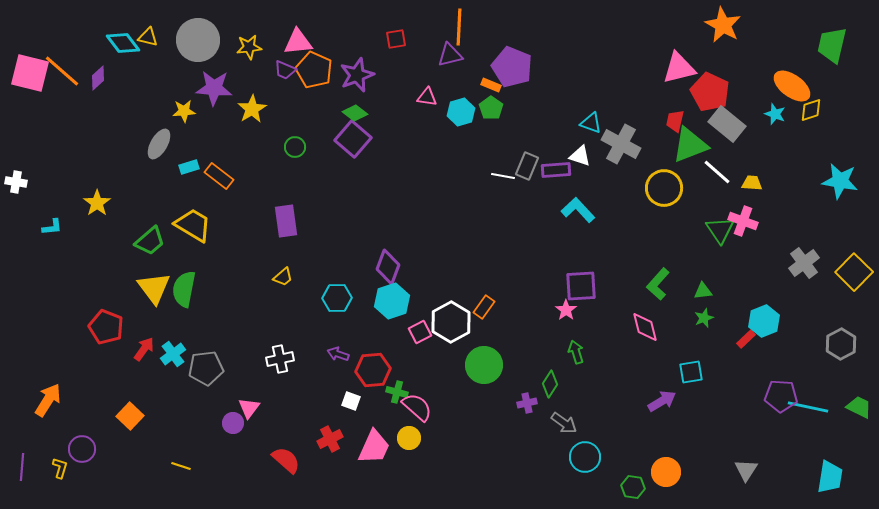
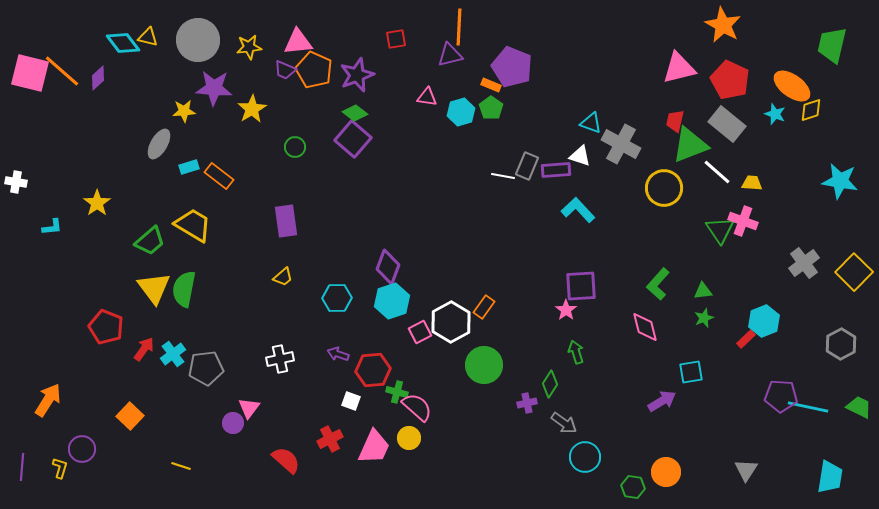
red pentagon at (710, 92): moved 20 px right, 12 px up
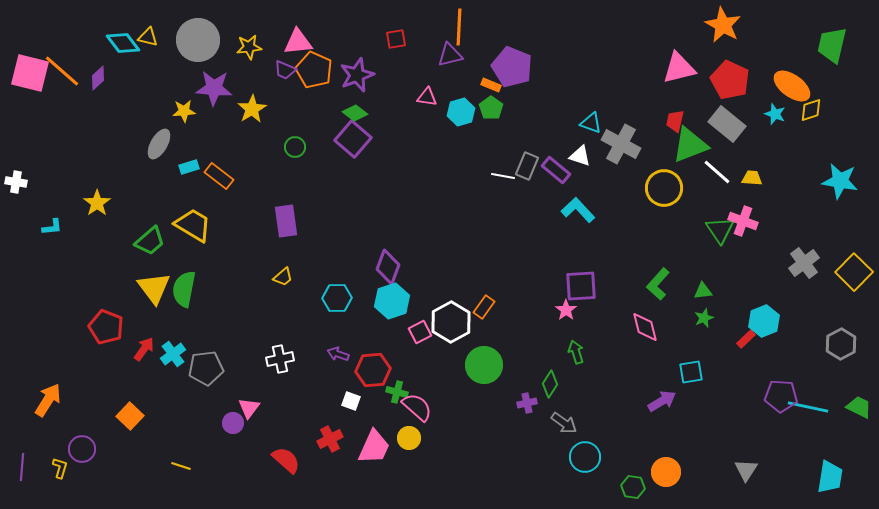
purple rectangle at (556, 170): rotated 44 degrees clockwise
yellow trapezoid at (752, 183): moved 5 px up
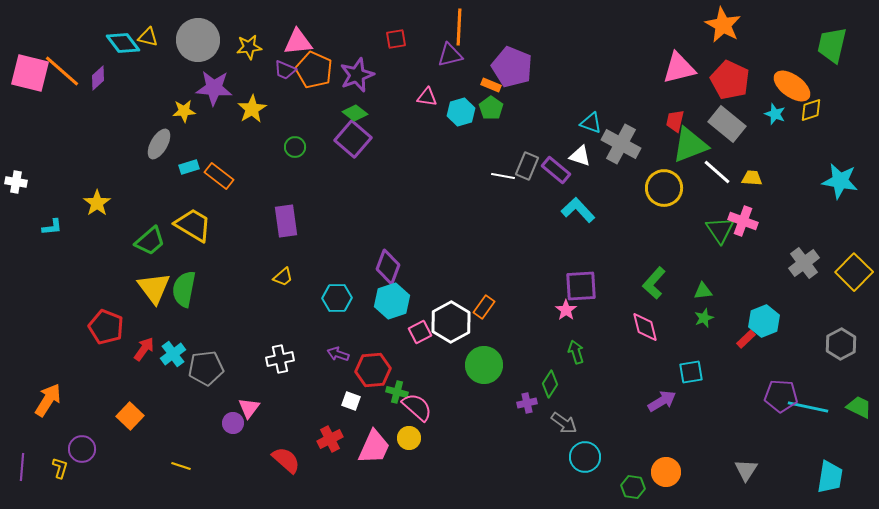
green L-shape at (658, 284): moved 4 px left, 1 px up
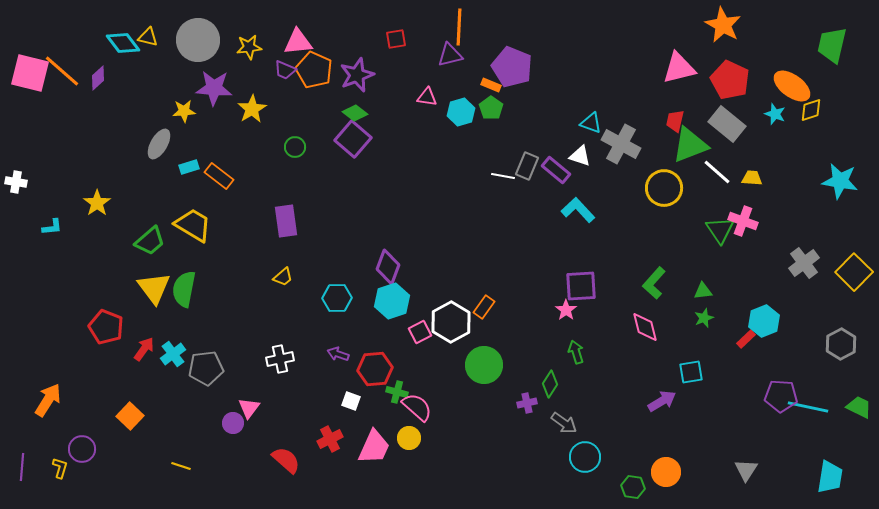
red hexagon at (373, 370): moved 2 px right, 1 px up
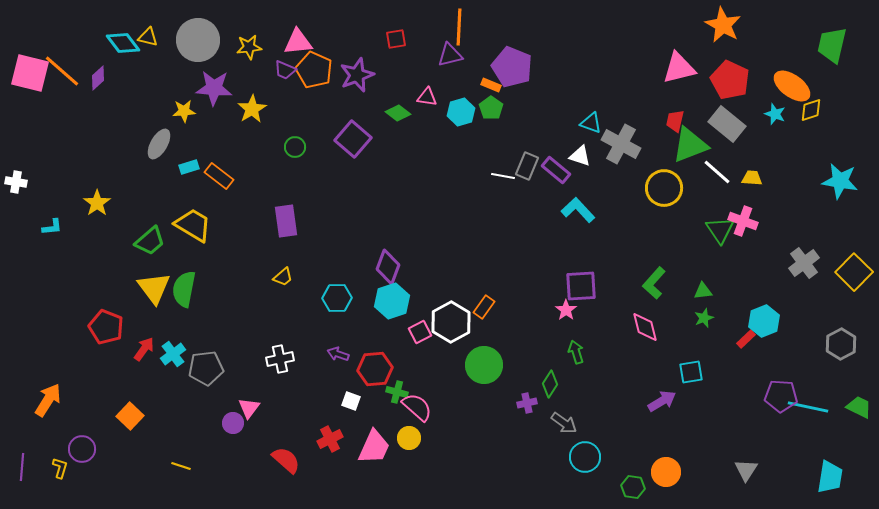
green diamond at (355, 113): moved 43 px right
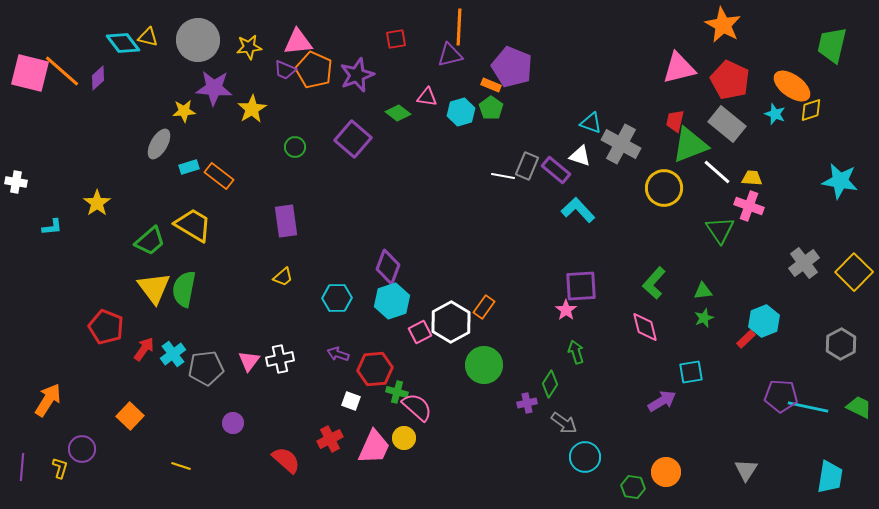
pink cross at (743, 221): moved 6 px right, 15 px up
pink triangle at (249, 408): moved 47 px up
yellow circle at (409, 438): moved 5 px left
